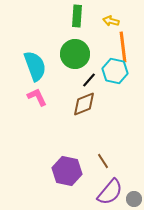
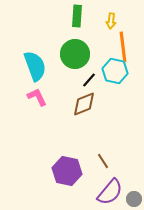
yellow arrow: rotated 98 degrees counterclockwise
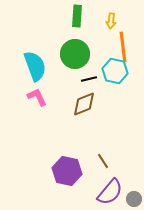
black line: moved 1 px up; rotated 35 degrees clockwise
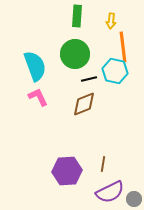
pink L-shape: moved 1 px right
brown line: moved 3 px down; rotated 42 degrees clockwise
purple hexagon: rotated 16 degrees counterclockwise
purple semicircle: rotated 24 degrees clockwise
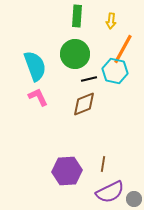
orange line: moved 2 px down; rotated 36 degrees clockwise
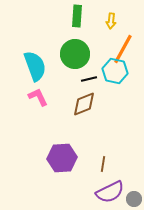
purple hexagon: moved 5 px left, 13 px up
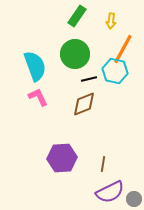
green rectangle: rotated 30 degrees clockwise
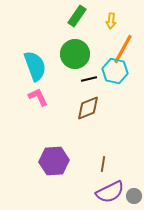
brown diamond: moved 4 px right, 4 px down
purple hexagon: moved 8 px left, 3 px down
gray circle: moved 3 px up
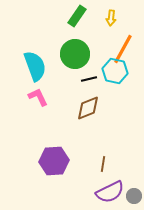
yellow arrow: moved 3 px up
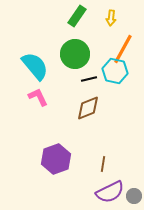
cyan semicircle: rotated 20 degrees counterclockwise
purple hexagon: moved 2 px right, 2 px up; rotated 16 degrees counterclockwise
